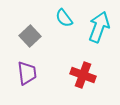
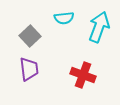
cyan semicircle: rotated 60 degrees counterclockwise
purple trapezoid: moved 2 px right, 4 px up
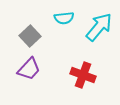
cyan arrow: rotated 20 degrees clockwise
purple trapezoid: rotated 50 degrees clockwise
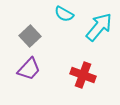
cyan semicircle: moved 4 px up; rotated 36 degrees clockwise
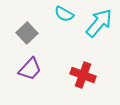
cyan arrow: moved 4 px up
gray square: moved 3 px left, 3 px up
purple trapezoid: moved 1 px right
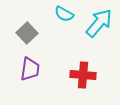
purple trapezoid: rotated 35 degrees counterclockwise
red cross: rotated 15 degrees counterclockwise
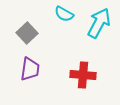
cyan arrow: rotated 12 degrees counterclockwise
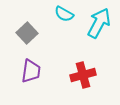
purple trapezoid: moved 1 px right, 2 px down
red cross: rotated 20 degrees counterclockwise
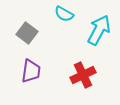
cyan arrow: moved 7 px down
gray square: rotated 10 degrees counterclockwise
red cross: rotated 10 degrees counterclockwise
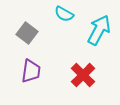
red cross: rotated 20 degrees counterclockwise
